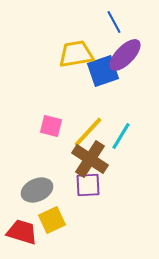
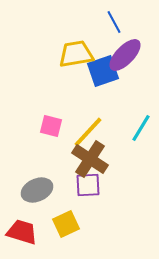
cyan line: moved 20 px right, 8 px up
yellow square: moved 14 px right, 4 px down
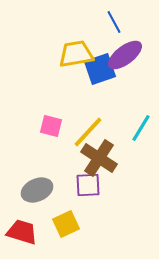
purple ellipse: rotated 9 degrees clockwise
blue square: moved 3 px left, 2 px up
brown cross: moved 9 px right, 1 px up
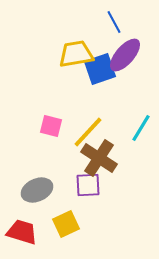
purple ellipse: rotated 12 degrees counterclockwise
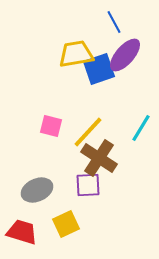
blue square: moved 1 px left
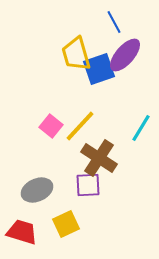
yellow trapezoid: rotated 96 degrees counterclockwise
pink square: rotated 25 degrees clockwise
yellow line: moved 8 px left, 6 px up
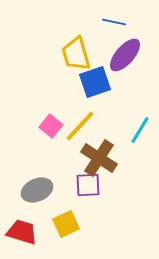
blue line: rotated 50 degrees counterclockwise
blue square: moved 4 px left, 13 px down
cyan line: moved 1 px left, 2 px down
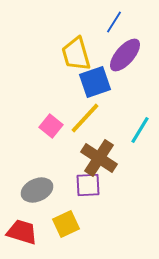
blue line: rotated 70 degrees counterclockwise
yellow line: moved 5 px right, 8 px up
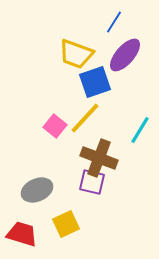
yellow trapezoid: rotated 54 degrees counterclockwise
pink square: moved 4 px right
brown cross: rotated 12 degrees counterclockwise
purple square: moved 4 px right, 3 px up; rotated 16 degrees clockwise
red trapezoid: moved 2 px down
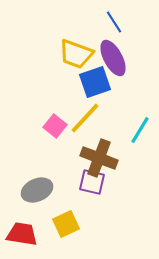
blue line: rotated 65 degrees counterclockwise
purple ellipse: moved 12 px left, 3 px down; rotated 69 degrees counterclockwise
red trapezoid: rotated 8 degrees counterclockwise
